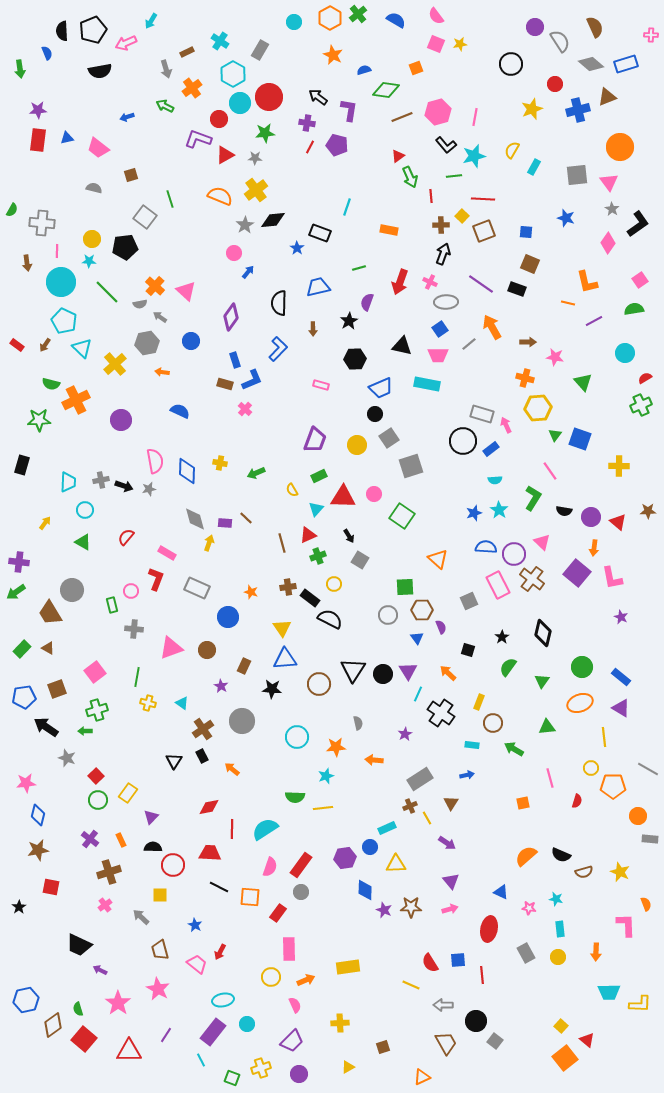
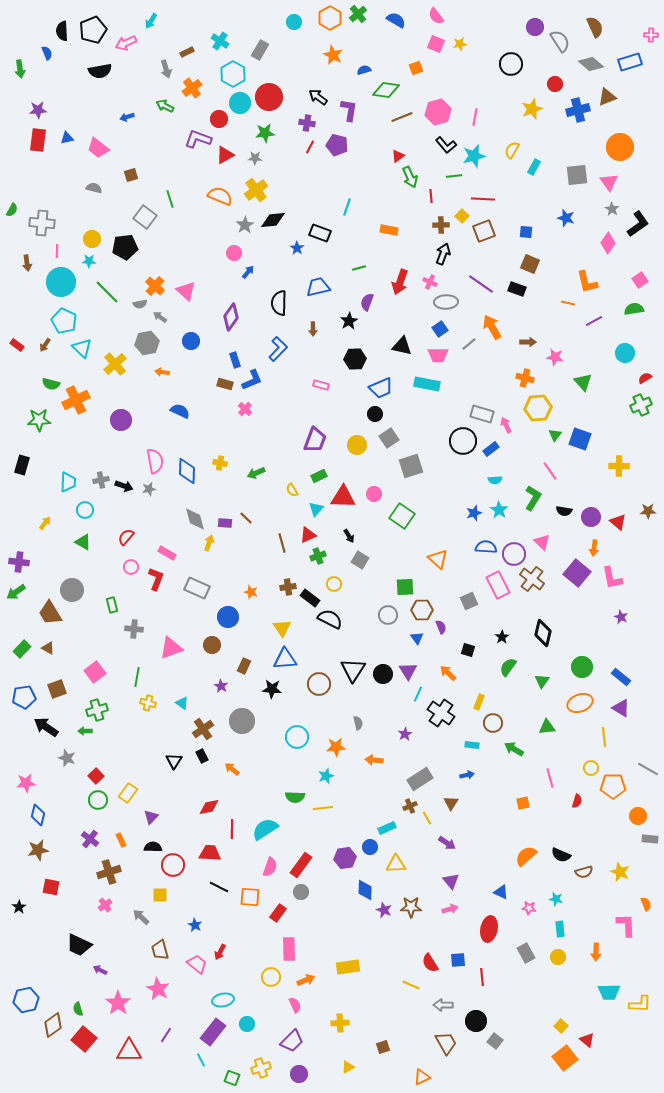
blue rectangle at (626, 64): moved 4 px right, 2 px up
pink circle at (131, 591): moved 24 px up
brown circle at (207, 650): moved 5 px right, 5 px up
red line at (482, 975): moved 2 px down
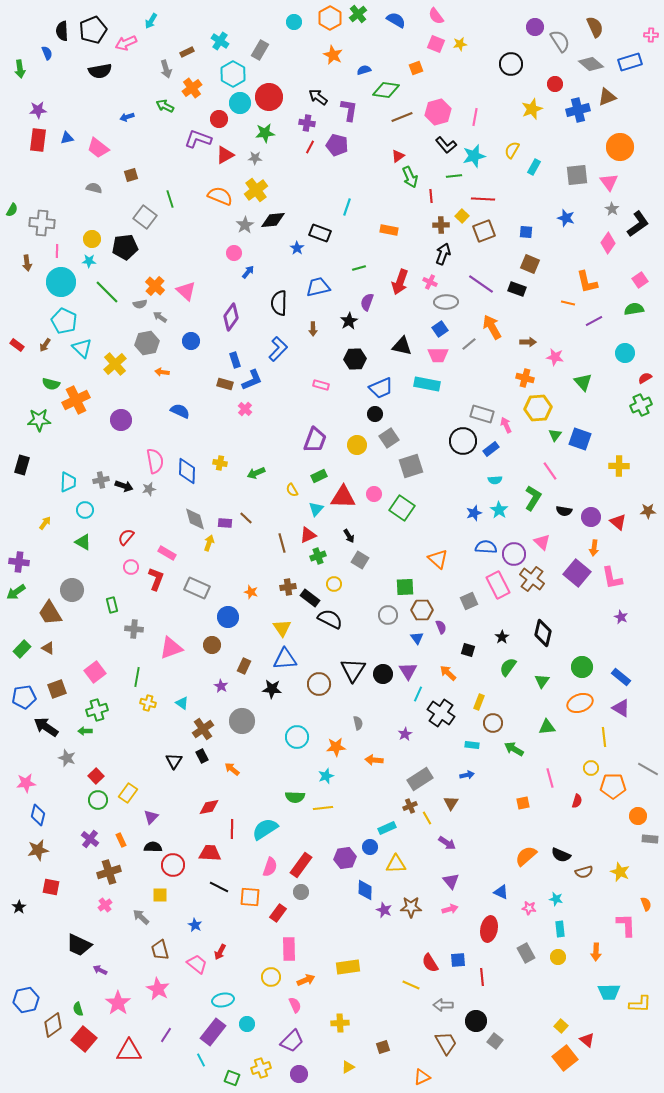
green square at (402, 516): moved 8 px up
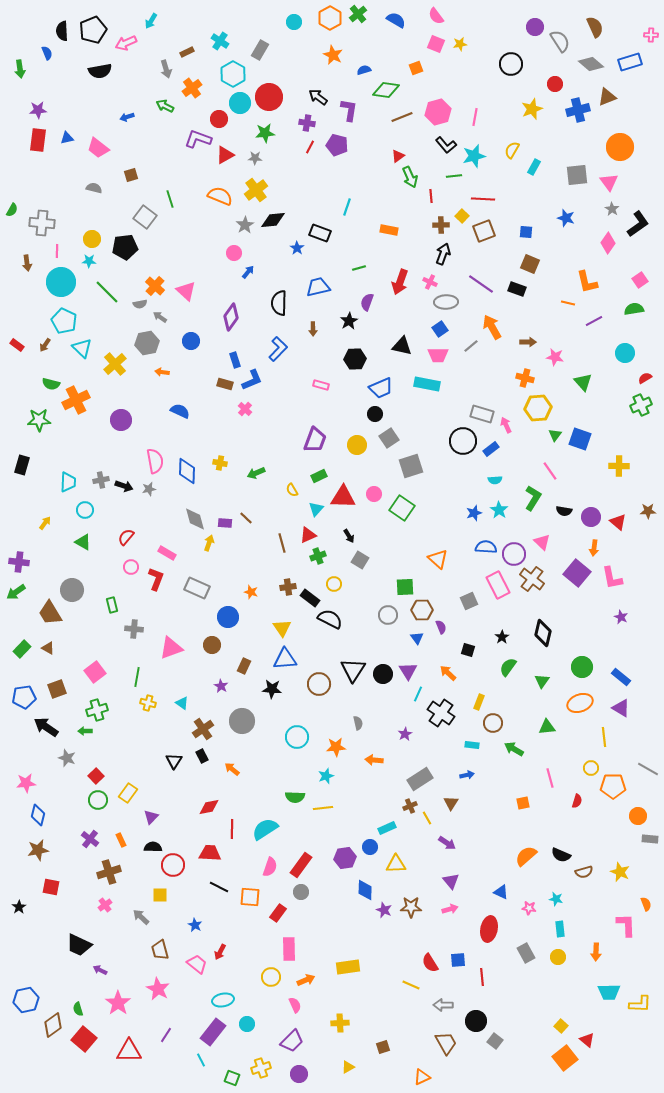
gray line at (469, 344): moved 2 px right, 2 px down
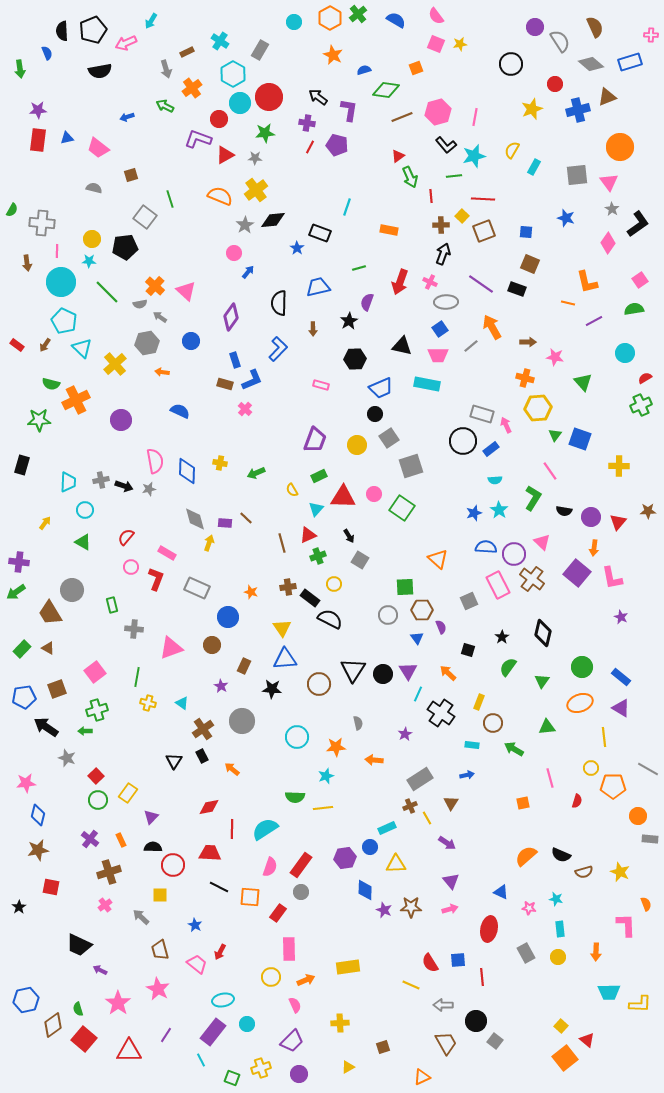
red triangle at (618, 522): rotated 30 degrees clockwise
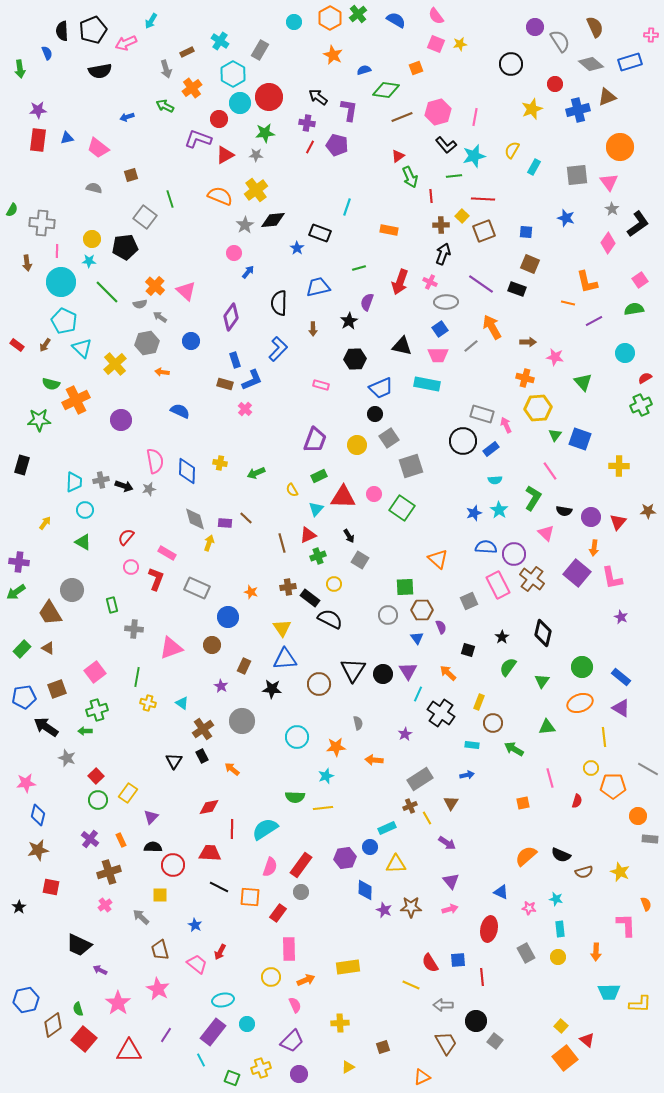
gray star at (255, 158): moved 1 px right, 3 px up
cyan trapezoid at (68, 482): moved 6 px right
pink triangle at (542, 542): moved 4 px right, 9 px up
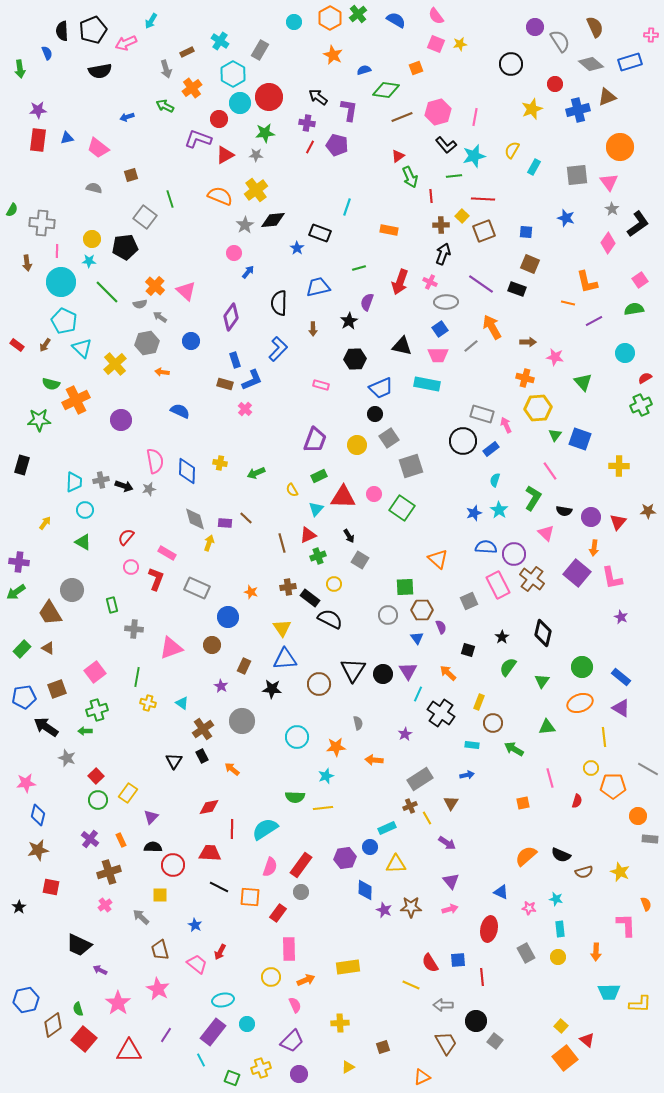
cyan semicircle at (495, 480): rotated 112 degrees clockwise
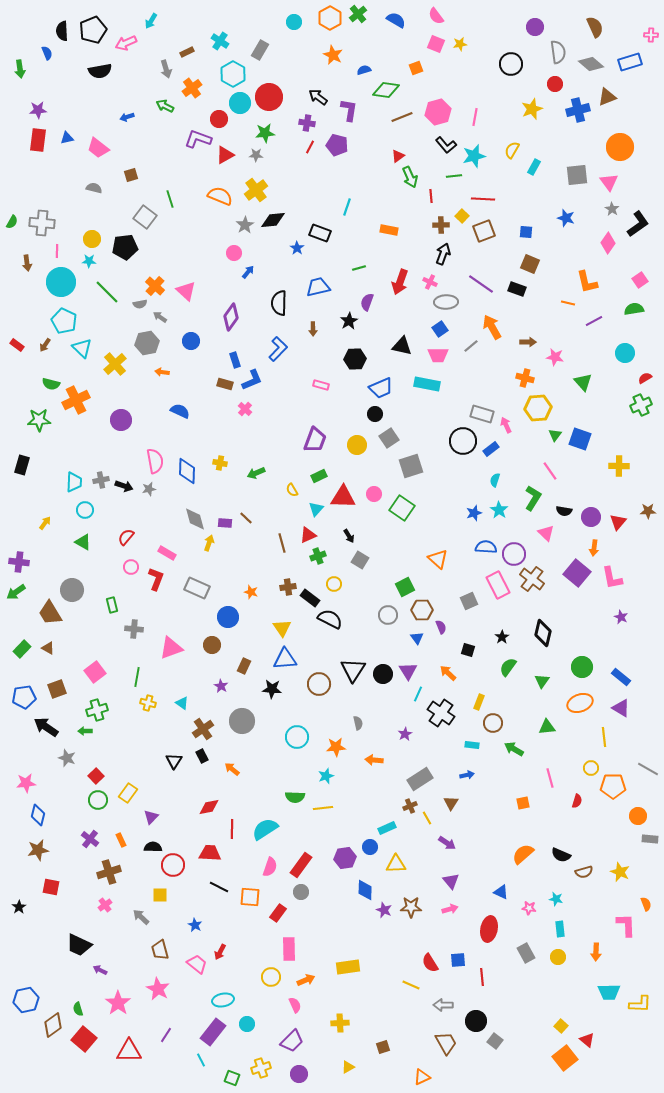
gray semicircle at (560, 41): moved 2 px left, 11 px down; rotated 25 degrees clockwise
green semicircle at (12, 210): moved 12 px down
green square at (405, 587): rotated 24 degrees counterclockwise
orange semicircle at (526, 856): moved 3 px left, 2 px up
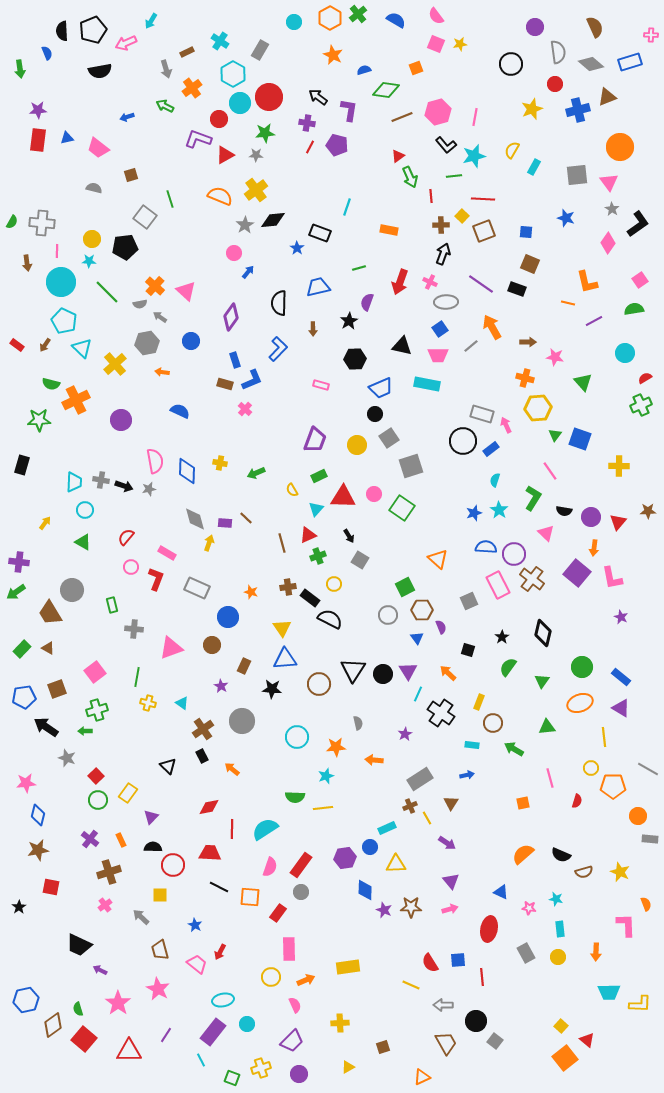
gray cross at (101, 480): rotated 21 degrees clockwise
black triangle at (174, 761): moved 6 px left, 5 px down; rotated 18 degrees counterclockwise
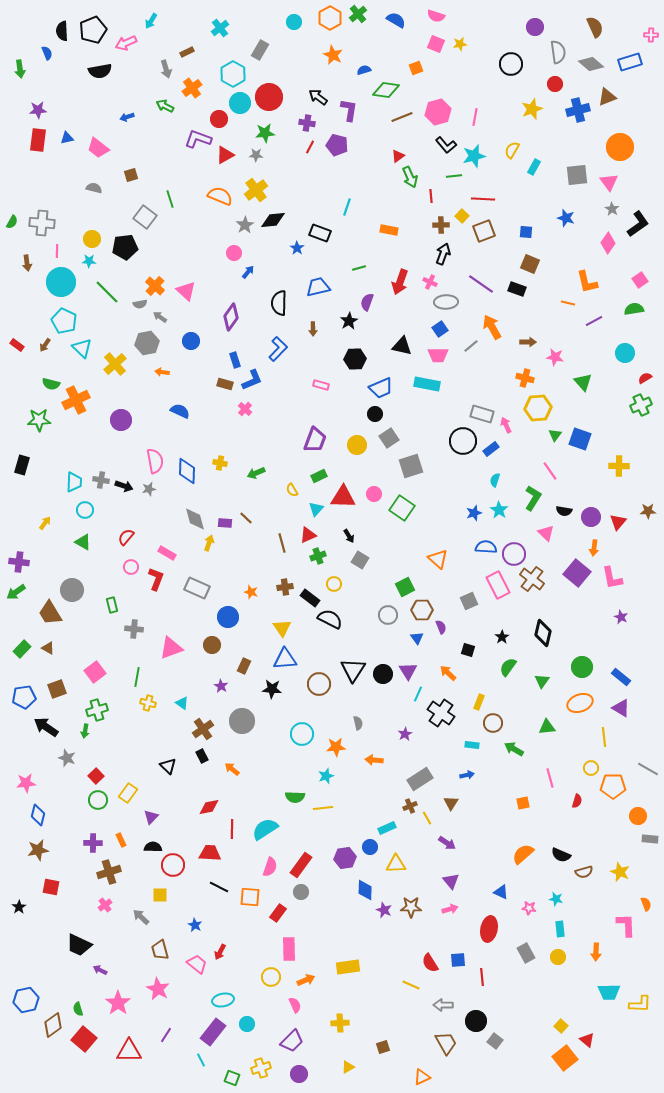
pink semicircle at (436, 16): rotated 36 degrees counterclockwise
cyan cross at (220, 41): moved 13 px up; rotated 18 degrees clockwise
brown cross at (288, 587): moved 3 px left
green arrow at (85, 731): rotated 80 degrees counterclockwise
cyan circle at (297, 737): moved 5 px right, 3 px up
purple cross at (90, 839): moved 3 px right, 4 px down; rotated 36 degrees counterclockwise
